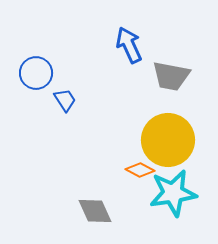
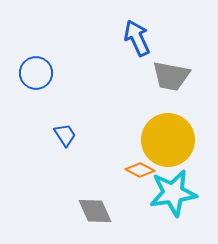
blue arrow: moved 8 px right, 7 px up
blue trapezoid: moved 35 px down
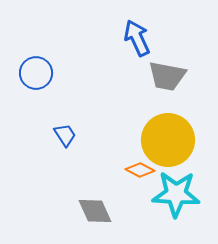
gray trapezoid: moved 4 px left
cyan star: moved 3 px right, 1 px down; rotated 12 degrees clockwise
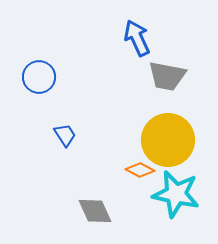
blue circle: moved 3 px right, 4 px down
cyan star: rotated 9 degrees clockwise
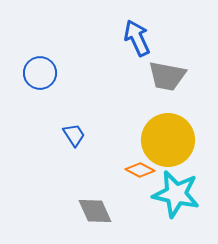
blue circle: moved 1 px right, 4 px up
blue trapezoid: moved 9 px right
